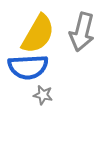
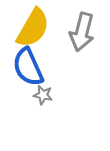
yellow semicircle: moved 5 px left, 6 px up
blue semicircle: rotated 69 degrees clockwise
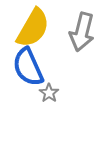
gray star: moved 6 px right, 2 px up; rotated 24 degrees clockwise
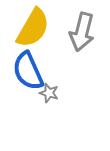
blue semicircle: moved 4 px down
gray star: rotated 18 degrees counterclockwise
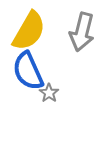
yellow semicircle: moved 4 px left, 3 px down
gray star: rotated 18 degrees clockwise
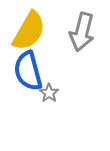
blue semicircle: rotated 9 degrees clockwise
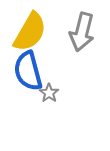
yellow semicircle: moved 1 px right, 1 px down
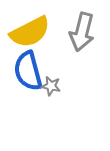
yellow semicircle: rotated 33 degrees clockwise
gray star: moved 2 px right, 7 px up; rotated 24 degrees counterclockwise
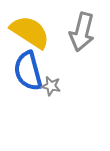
yellow semicircle: rotated 120 degrees counterclockwise
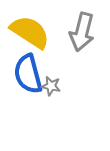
blue semicircle: moved 3 px down
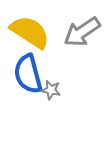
gray arrow: rotated 42 degrees clockwise
gray star: moved 4 px down
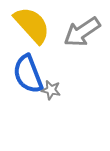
yellow semicircle: moved 2 px right, 7 px up; rotated 15 degrees clockwise
blue semicircle: rotated 6 degrees counterclockwise
